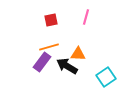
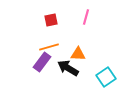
black arrow: moved 1 px right, 2 px down
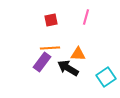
orange line: moved 1 px right, 1 px down; rotated 12 degrees clockwise
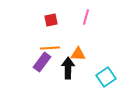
black arrow: rotated 60 degrees clockwise
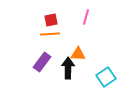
orange line: moved 14 px up
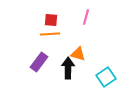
red square: rotated 16 degrees clockwise
orange triangle: rotated 14 degrees clockwise
purple rectangle: moved 3 px left
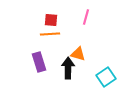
purple rectangle: rotated 54 degrees counterclockwise
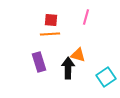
orange triangle: moved 1 px down
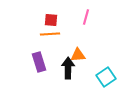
orange triangle: rotated 21 degrees counterclockwise
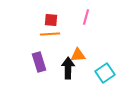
cyan square: moved 1 px left, 4 px up
